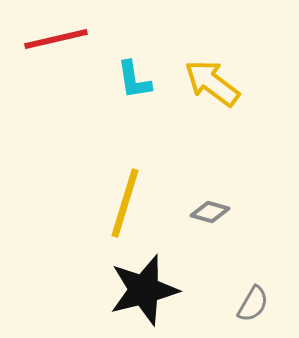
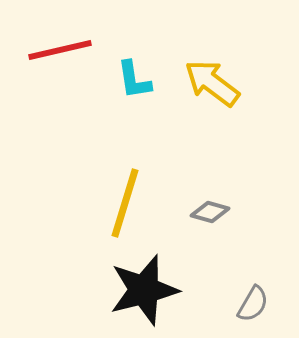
red line: moved 4 px right, 11 px down
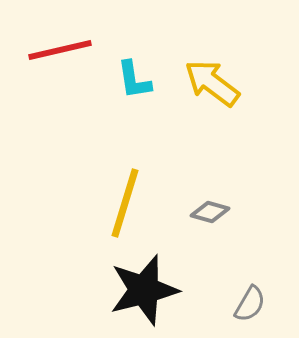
gray semicircle: moved 3 px left
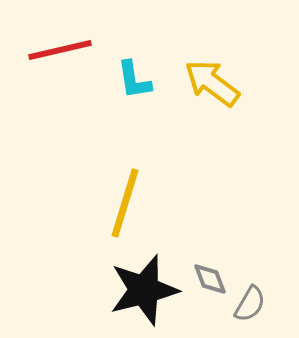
gray diamond: moved 67 px down; rotated 54 degrees clockwise
